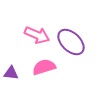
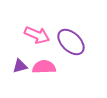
pink semicircle: rotated 15 degrees clockwise
purple triangle: moved 9 px right, 7 px up; rotated 21 degrees counterclockwise
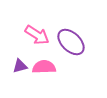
pink arrow: rotated 10 degrees clockwise
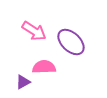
pink arrow: moved 3 px left, 4 px up
purple triangle: moved 3 px right, 16 px down; rotated 14 degrees counterclockwise
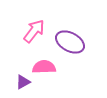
pink arrow: rotated 85 degrees counterclockwise
purple ellipse: moved 1 px left; rotated 16 degrees counterclockwise
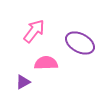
purple ellipse: moved 10 px right, 1 px down
pink semicircle: moved 2 px right, 4 px up
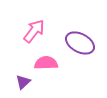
purple triangle: rotated 14 degrees counterclockwise
